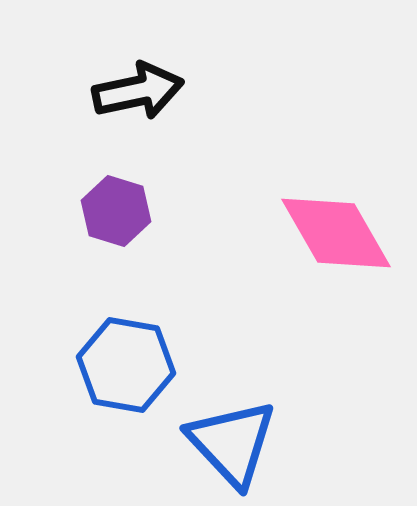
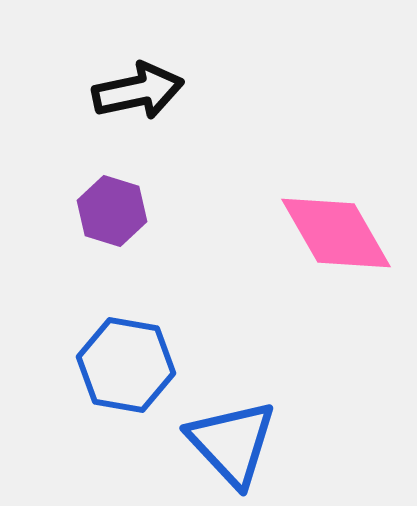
purple hexagon: moved 4 px left
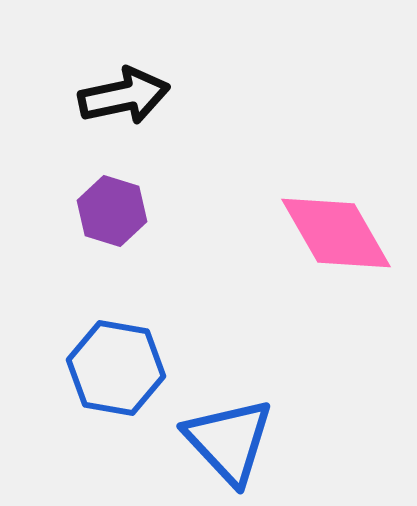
black arrow: moved 14 px left, 5 px down
blue hexagon: moved 10 px left, 3 px down
blue triangle: moved 3 px left, 2 px up
